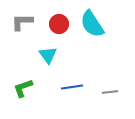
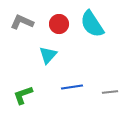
gray L-shape: rotated 25 degrees clockwise
cyan triangle: rotated 18 degrees clockwise
green L-shape: moved 7 px down
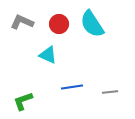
cyan triangle: rotated 48 degrees counterclockwise
green L-shape: moved 6 px down
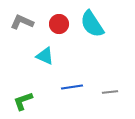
cyan triangle: moved 3 px left, 1 px down
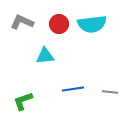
cyan semicircle: rotated 64 degrees counterclockwise
cyan triangle: rotated 30 degrees counterclockwise
blue line: moved 1 px right, 2 px down
gray line: rotated 14 degrees clockwise
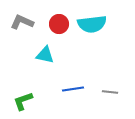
cyan triangle: moved 1 px up; rotated 18 degrees clockwise
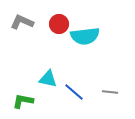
cyan semicircle: moved 7 px left, 12 px down
cyan triangle: moved 3 px right, 24 px down
blue line: moved 1 px right, 3 px down; rotated 50 degrees clockwise
green L-shape: rotated 30 degrees clockwise
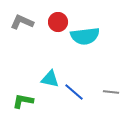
red circle: moved 1 px left, 2 px up
cyan triangle: moved 2 px right
gray line: moved 1 px right
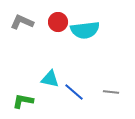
cyan semicircle: moved 6 px up
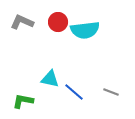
gray line: rotated 14 degrees clockwise
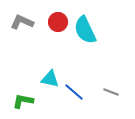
cyan semicircle: rotated 72 degrees clockwise
